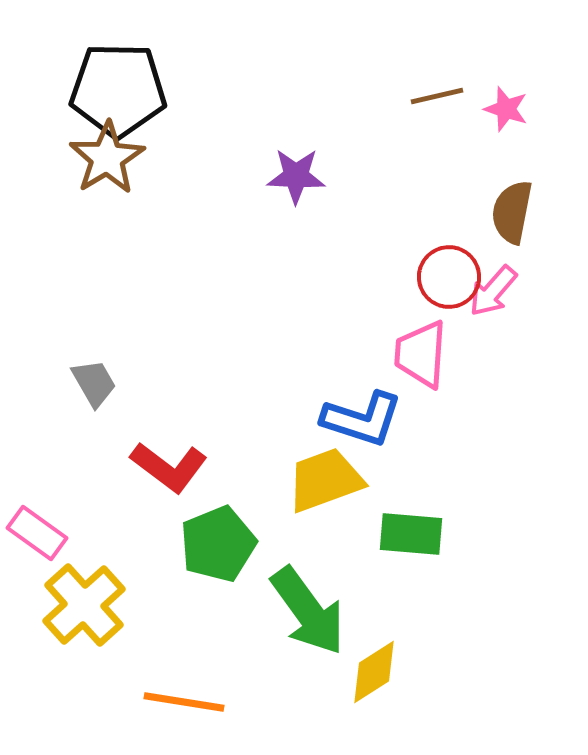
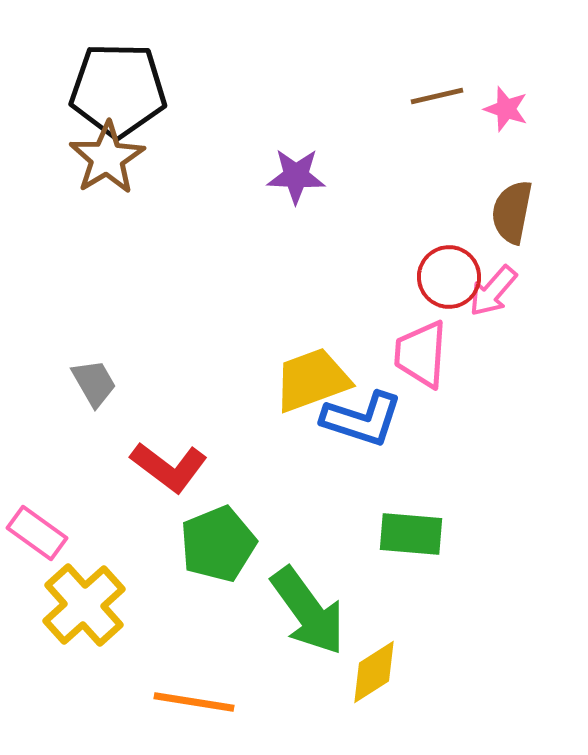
yellow trapezoid: moved 13 px left, 100 px up
orange line: moved 10 px right
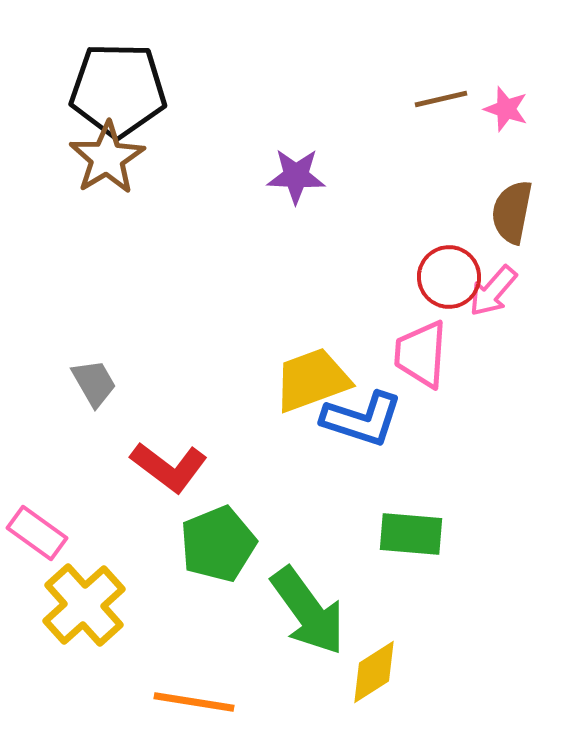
brown line: moved 4 px right, 3 px down
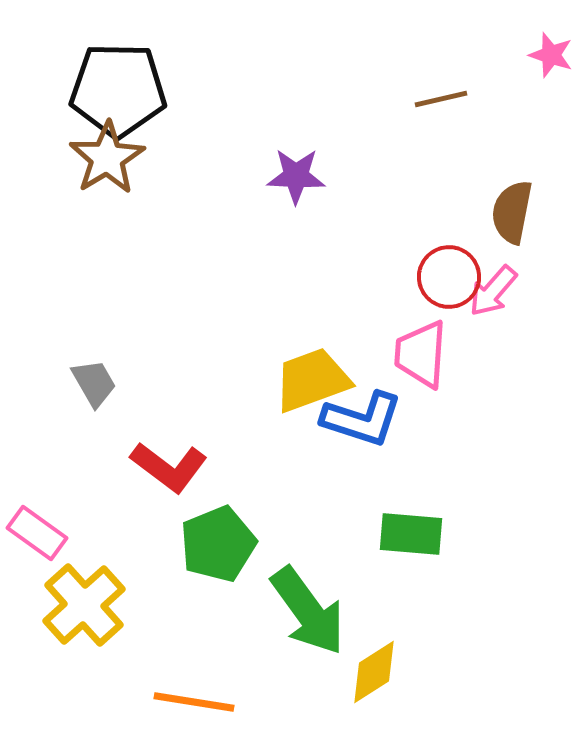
pink star: moved 45 px right, 54 px up
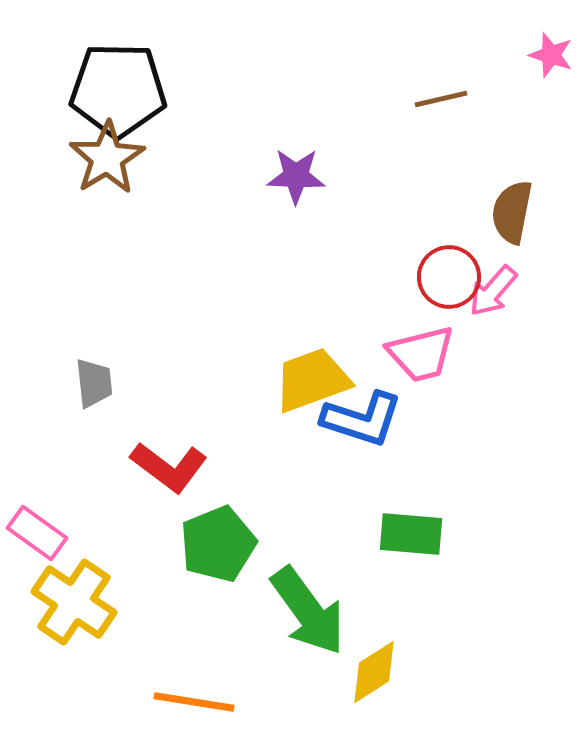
pink trapezoid: rotated 108 degrees counterclockwise
gray trapezoid: rotated 24 degrees clockwise
yellow cross: moved 10 px left, 3 px up; rotated 14 degrees counterclockwise
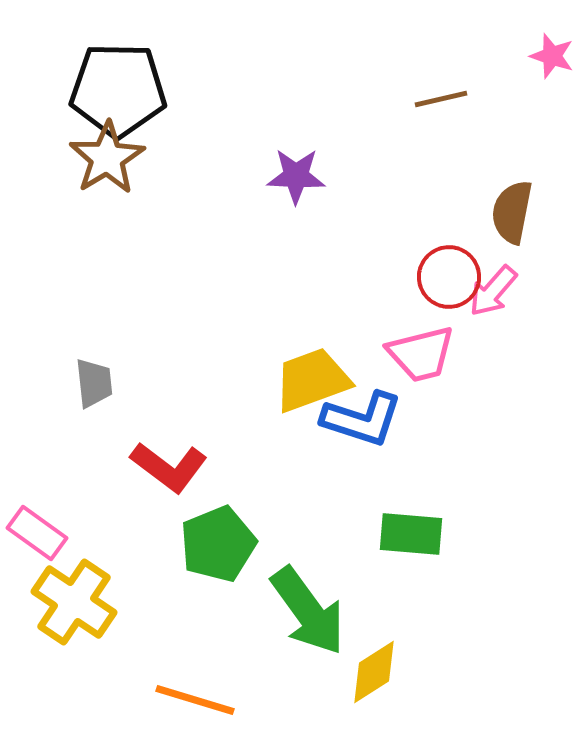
pink star: moved 1 px right, 1 px down
orange line: moved 1 px right, 2 px up; rotated 8 degrees clockwise
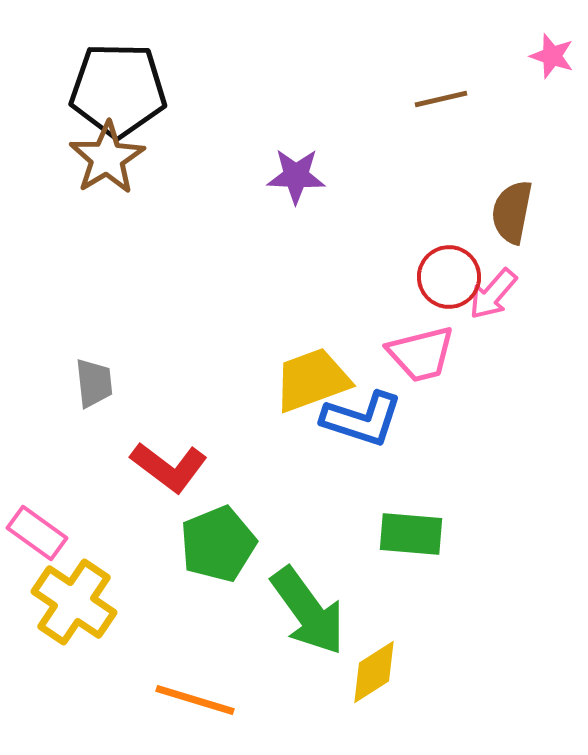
pink arrow: moved 3 px down
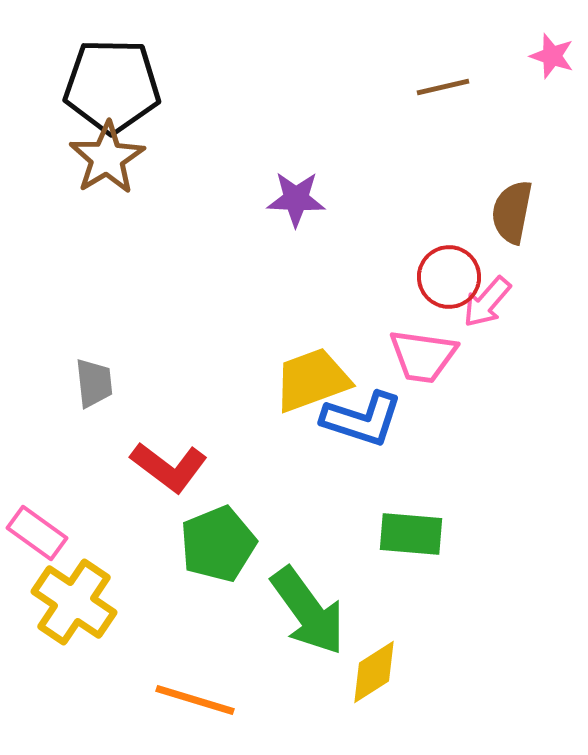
black pentagon: moved 6 px left, 4 px up
brown line: moved 2 px right, 12 px up
purple star: moved 23 px down
pink arrow: moved 6 px left, 8 px down
pink trapezoid: moved 2 px right, 2 px down; rotated 22 degrees clockwise
